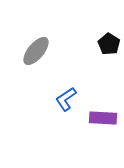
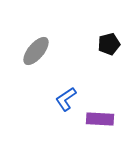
black pentagon: rotated 25 degrees clockwise
purple rectangle: moved 3 px left, 1 px down
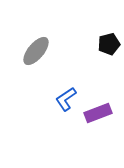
purple rectangle: moved 2 px left, 6 px up; rotated 24 degrees counterclockwise
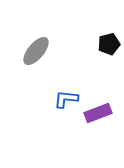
blue L-shape: rotated 40 degrees clockwise
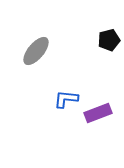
black pentagon: moved 4 px up
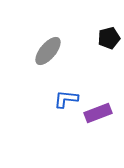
black pentagon: moved 2 px up
gray ellipse: moved 12 px right
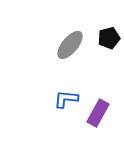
gray ellipse: moved 22 px right, 6 px up
purple rectangle: rotated 40 degrees counterclockwise
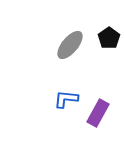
black pentagon: rotated 20 degrees counterclockwise
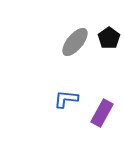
gray ellipse: moved 5 px right, 3 px up
purple rectangle: moved 4 px right
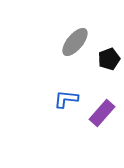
black pentagon: moved 21 px down; rotated 15 degrees clockwise
purple rectangle: rotated 12 degrees clockwise
